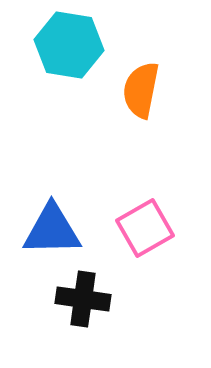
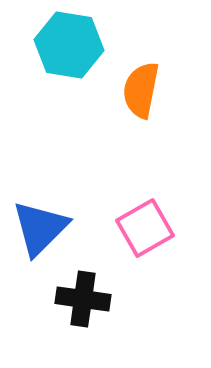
blue triangle: moved 12 px left, 2 px up; rotated 44 degrees counterclockwise
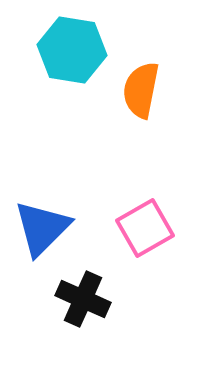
cyan hexagon: moved 3 px right, 5 px down
blue triangle: moved 2 px right
black cross: rotated 16 degrees clockwise
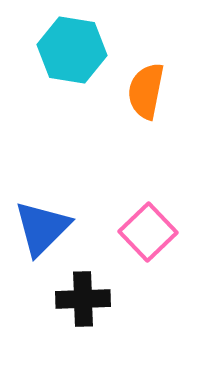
orange semicircle: moved 5 px right, 1 px down
pink square: moved 3 px right, 4 px down; rotated 14 degrees counterclockwise
black cross: rotated 26 degrees counterclockwise
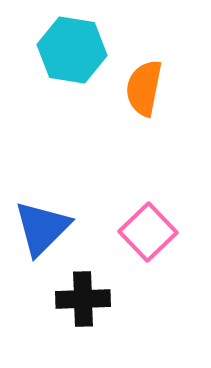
orange semicircle: moved 2 px left, 3 px up
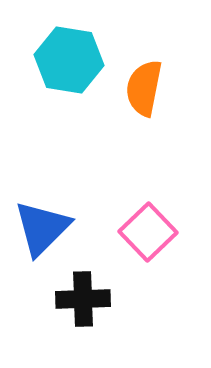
cyan hexagon: moved 3 px left, 10 px down
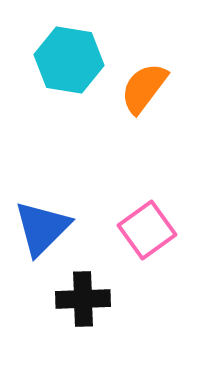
orange semicircle: rotated 26 degrees clockwise
pink square: moved 1 px left, 2 px up; rotated 8 degrees clockwise
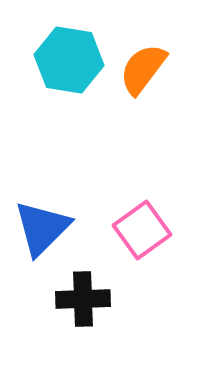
orange semicircle: moved 1 px left, 19 px up
pink square: moved 5 px left
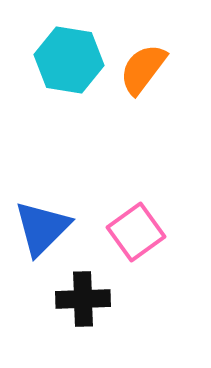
pink square: moved 6 px left, 2 px down
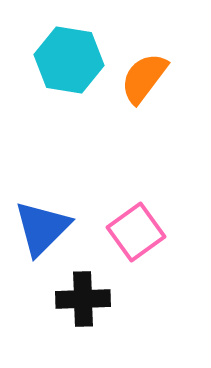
orange semicircle: moved 1 px right, 9 px down
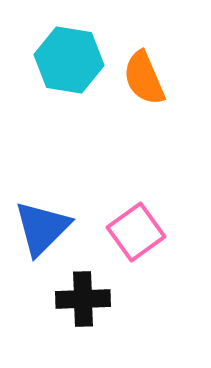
orange semicircle: rotated 60 degrees counterclockwise
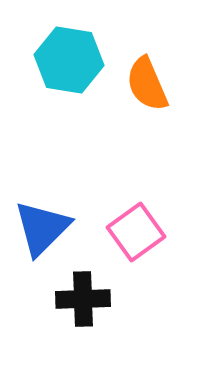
orange semicircle: moved 3 px right, 6 px down
